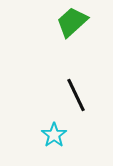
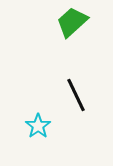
cyan star: moved 16 px left, 9 px up
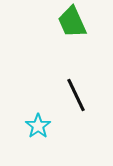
green trapezoid: rotated 72 degrees counterclockwise
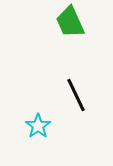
green trapezoid: moved 2 px left
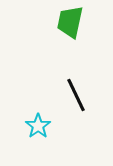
green trapezoid: rotated 36 degrees clockwise
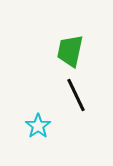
green trapezoid: moved 29 px down
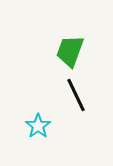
green trapezoid: rotated 8 degrees clockwise
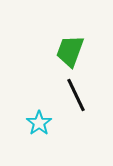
cyan star: moved 1 px right, 3 px up
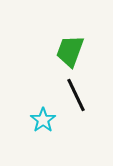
cyan star: moved 4 px right, 3 px up
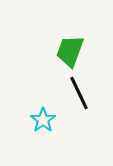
black line: moved 3 px right, 2 px up
